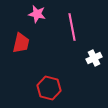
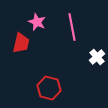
pink star: moved 8 px down; rotated 12 degrees clockwise
white cross: moved 3 px right, 1 px up; rotated 14 degrees counterclockwise
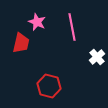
red hexagon: moved 2 px up
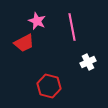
pink star: moved 1 px up
red trapezoid: moved 3 px right; rotated 50 degrees clockwise
white cross: moved 9 px left, 5 px down; rotated 14 degrees clockwise
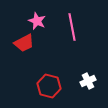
white cross: moved 19 px down
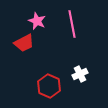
pink line: moved 3 px up
white cross: moved 8 px left, 7 px up
red hexagon: rotated 10 degrees clockwise
